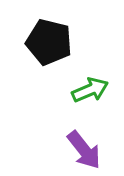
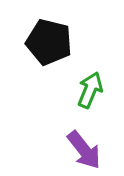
green arrow: rotated 45 degrees counterclockwise
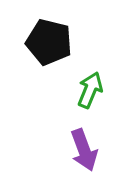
purple arrow: rotated 18 degrees clockwise
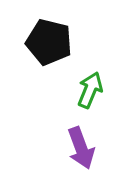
purple arrow: moved 3 px left, 2 px up
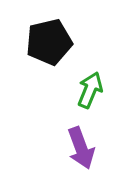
black pentagon: rotated 27 degrees counterclockwise
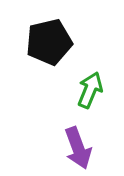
purple arrow: moved 3 px left
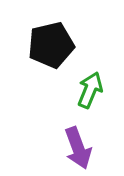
black pentagon: moved 2 px right, 3 px down
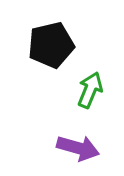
purple arrow: rotated 54 degrees counterclockwise
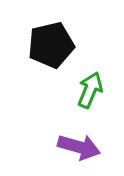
purple arrow: moved 1 px right, 1 px up
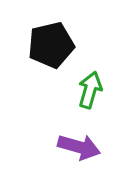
green arrow: rotated 6 degrees counterclockwise
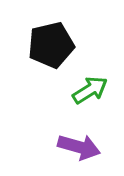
green arrow: rotated 42 degrees clockwise
